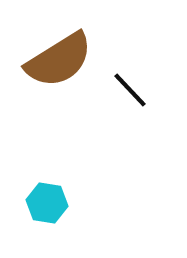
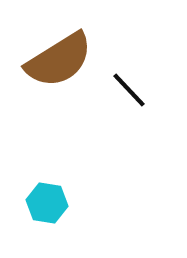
black line: moved 1 px left
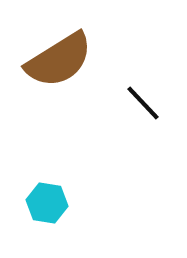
black line: moved 14 px right, 13 px down
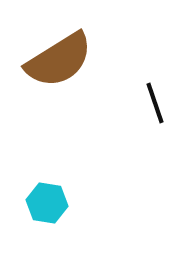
black line: moved 12 px right; rotated 24 degrees clockwise
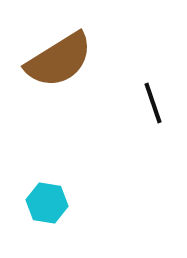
black line: moved 2 px left
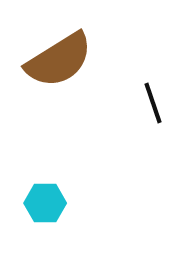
cyan hexagon: moved 2 px left; rotated 9 degrees counterclockwise
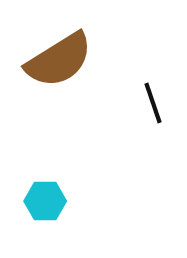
cyan hexagon: moved 2 px up
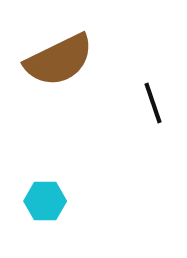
brown semicircle: rotated 6 degrees clockwise
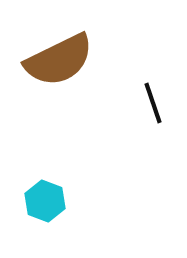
cyan hexagon: rotated 21 degrees clockwise
